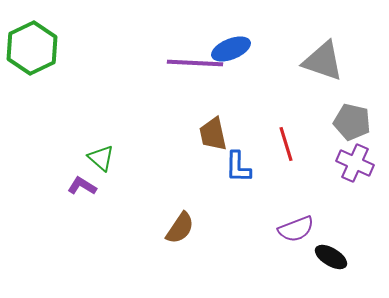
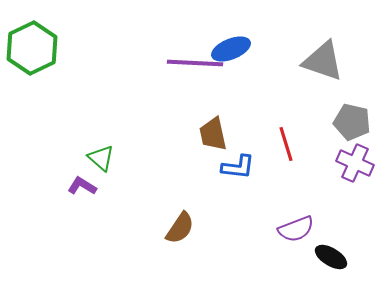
blue L-shape: rotated 84 degrees counterclockwise
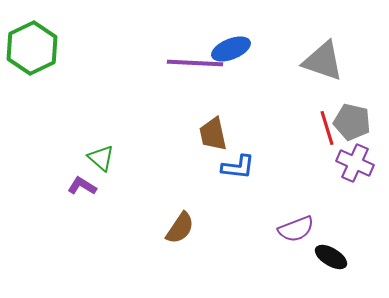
red line: moved 41 px right, 16 px up
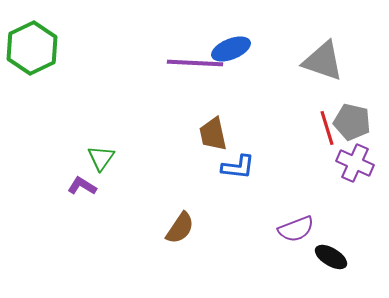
green triangle: rotated 24 degrees clockwise
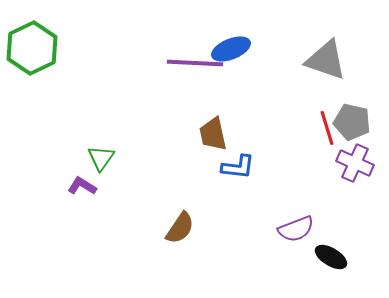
gray triangle: moved 3 px right, 1 px up
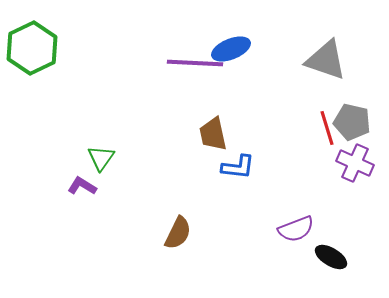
brown semicircle: moved 2 px left, 5 px down; rotated 8 degrees counterclockwise
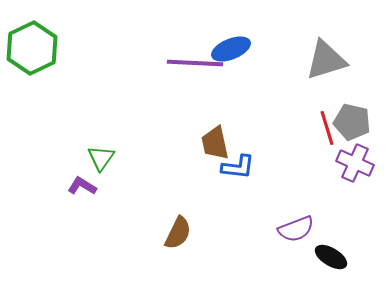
gray triangle: rotated 36 degrees counterclockwise
brown trapezoid: moved 2 px right, 9 px down
